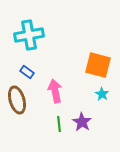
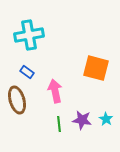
orange square: moved 2 px left, 3 px down
cyan star: moved 4 px right, 25 px down
purple star: moved 2 px up; rotated 24 degrees counterclockwise
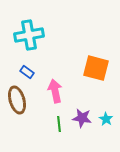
purple star: moved 2 px up
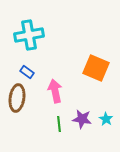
orange square: rotated 8 degrees clockwise
brown ellipse: moved 2 px up; rotated 24 degrees clockwise
purple star: moved 1 px down
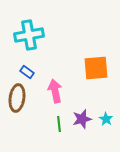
orange square: rotated 28 degrees counterclockwise
purple star: rotated 24 degrees counterclockwise
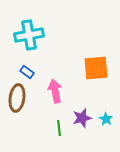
purple star: moved 1 px up
green line: moved 4 px down
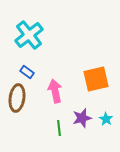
cyan cross: rotated 28 degrees counterclockwise
orange square: moved 11 px down; rotated 8 degrees counterclockwise
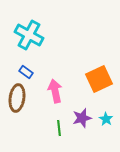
cyan cross: rotated 24 degrees counterclockwise
blue rectangle: moved 1 px left
orange square: moved 3 px right; rotated 12 degrees counterclockwise
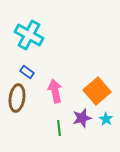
blue rectangle: moved 1 px right
orange square: moved 2 px left, 12 px down; rotated 16 degrees counterclockwise
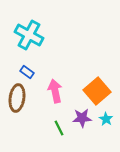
purple star: rotated 12 degrees clockwise
green line: rotated 21 degrees counterclockwise
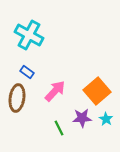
pink arrow: rotated 55 degrees clockwise
